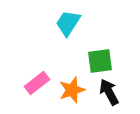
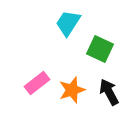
green square: moved 12 px up; rotated 32 degrees clockwise
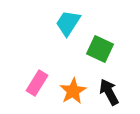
pink rectangle: rotated 20 degrees counterclockwise
orange star: moved 1 px right, 1 px down; rotated 12 degrees counterclockwise
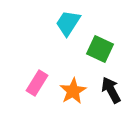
black arrow: moved 2 px right, 2 px up
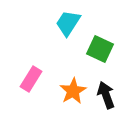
pink rectangle: moved 6 px left, 4 px up
black arrow: moved 5 px left, 5 px down; rotated 8 degrees clockwise
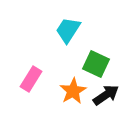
cyan trapezoid: moved 7 px down
green square: moved 4 px left, 15 px down
black arrow: rotated 76 degrees clockwise
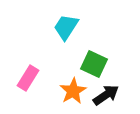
cyan trapezoid: moved 2 px left, 3 px up
green square: moved 2 px left
pink rectangle: moved 3 px left, 1 px up
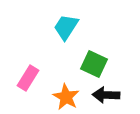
orange star: moved 7 px left, 6 px down; rotated 12 degrees counterclockwise
black arrow: rotated 144 degrees counterclockwise
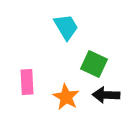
cyan trapezoid: rotated 116 degrees clockwise
pink rectangle: moved 1 px left, 4 px down; rotated 35 degrees counterclockwise
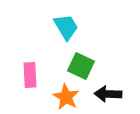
green square: moved 13 px left, 2 px down
pink rectangle: moved 3 px right, 7 px up
black arrow: moved 2 px right, 1 px up
